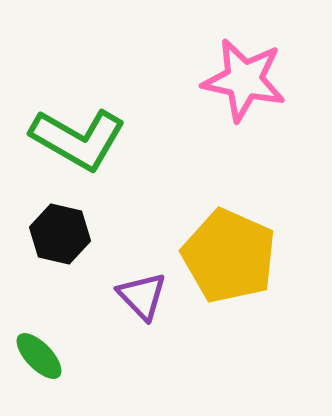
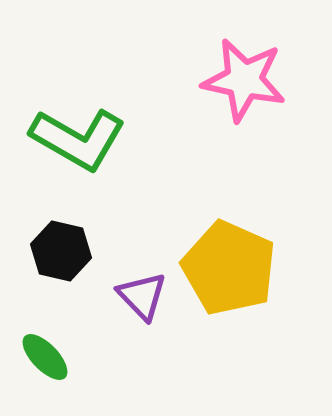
black hexagon: moved 1 px right, 17 px down
yellow pentagon: moved 12 px down
green ellipse: moved 6 px right, 1 px down
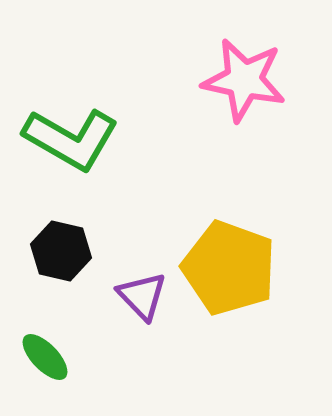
green L-shape: moved 7 px left
yellow pentagon: rotated 4 degrees counterclockwise
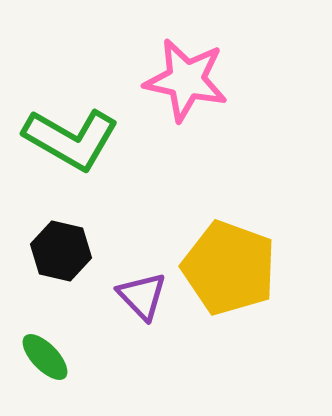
pink star: moved 58 px left
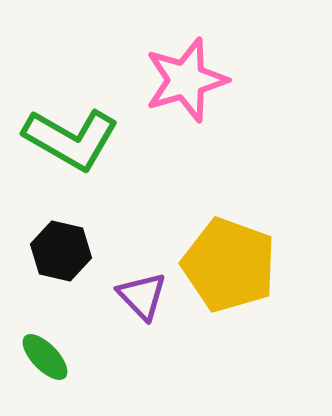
pink star: rotated 28 degrees counterclockwise
yellow pentagon: moved 3 px up
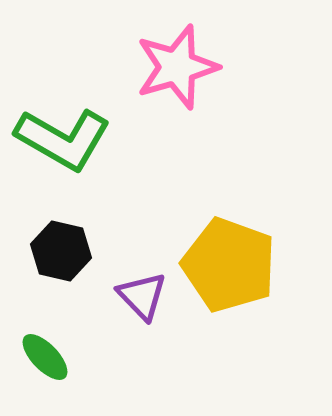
pink star: moved 9 px left, 13 px up
green L-shape: moved 8 px left
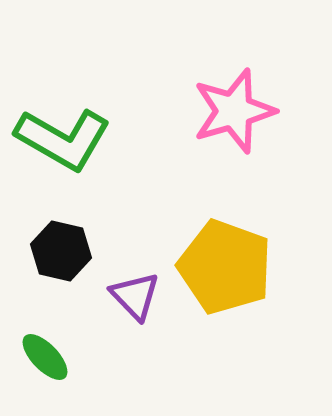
pink star: moved 57 px right, 44 px down
yellow pentagon: moved 4 px left, 2 px down
purple triangle: moved 7 px left
